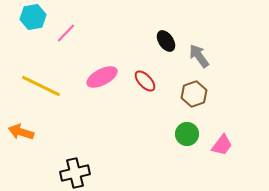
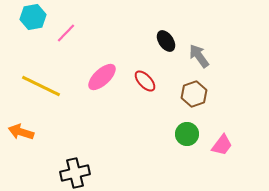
pink ellipse: rotated 16 degrees counterclockwise
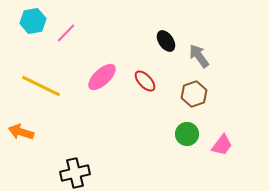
cyan hexagon: moved 4 px down
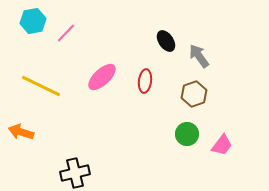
red ellipse: rotated 50 degrees clockwise
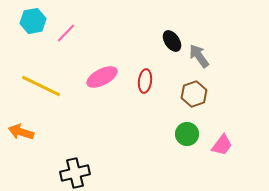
black ellipse: moved 6 px right
pink ellipse: rotated 16 degrees clockwise
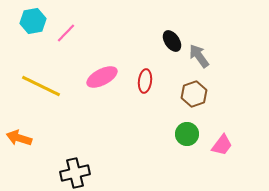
orange arrow: moved 2 px left, 6 px down
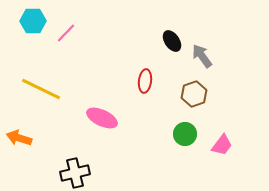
cyan hexagon: rotated 10 degrees clockwise
gray arrow: moved 3 px right
pink ellipse: moved 41 px down; rotated 52 degrees clockwise
yellow line: moved 3 px down
green circle: moved 2 px left
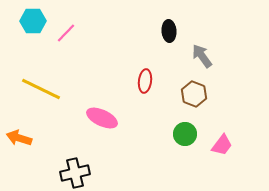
black ellipse: moved 3 px left, 10 px up; rotated 30 degrees clockwise
brown hexagon: rotated 20 degrees counterclockwise
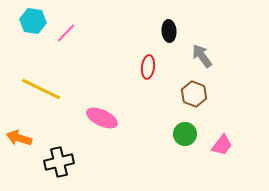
cyan hexagon: rotated 10 degrees clockwise
red ellipse: moved 3 px right, 14 px up
black cross: moved 16 px left, 11 px up
